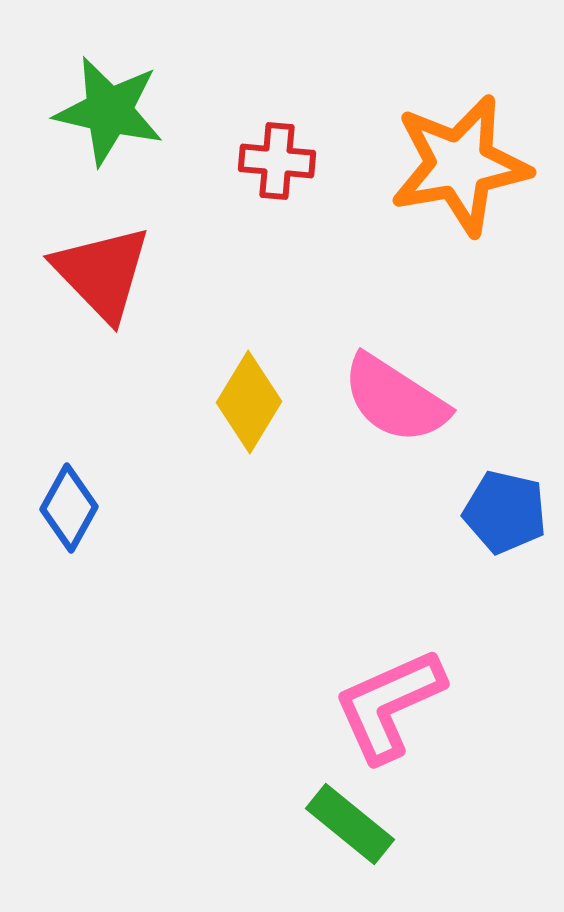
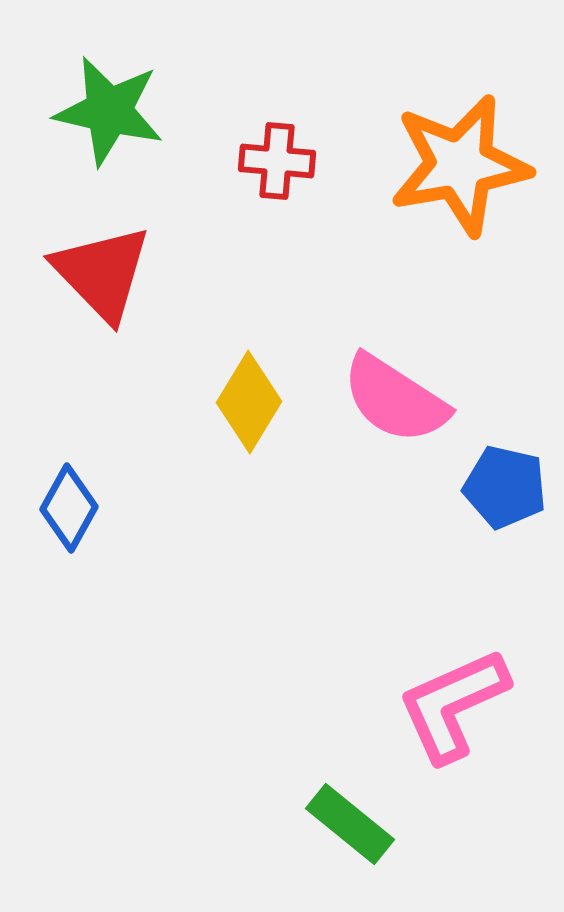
blue pentagon: moved 25 px up
pink L-shape: moved 64 px right
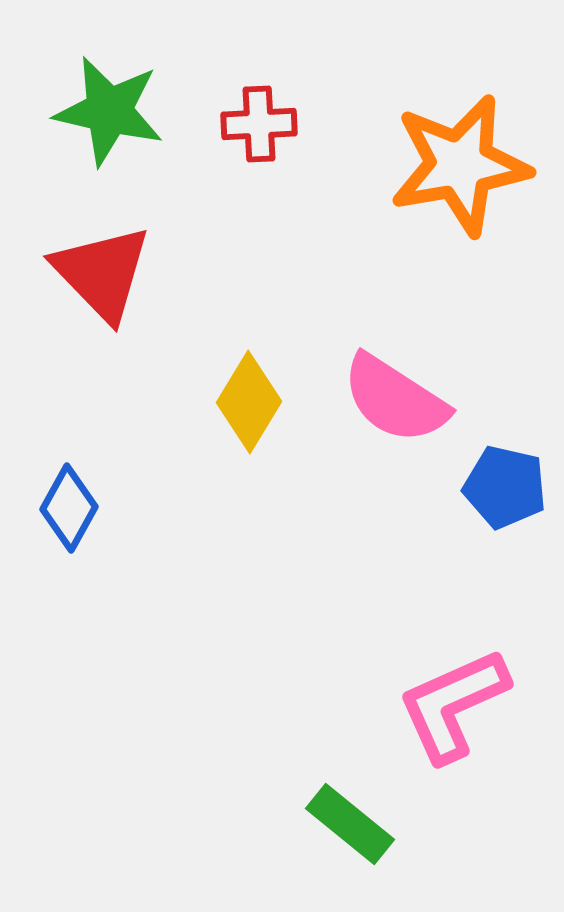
red cross: moved 18 px left, 37 px up; rotated 8 degrees counterclockwise
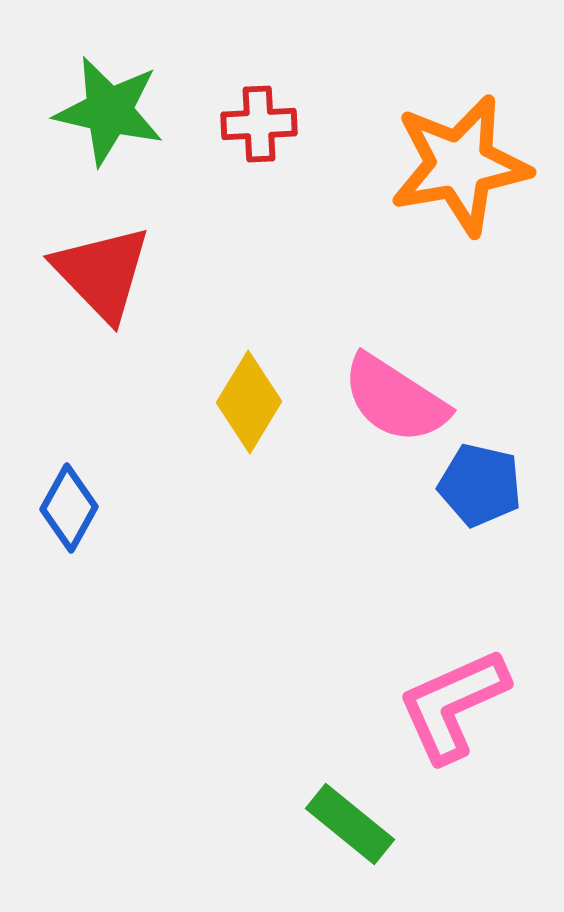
blue pentagon: moved 25 px left, 2 px up
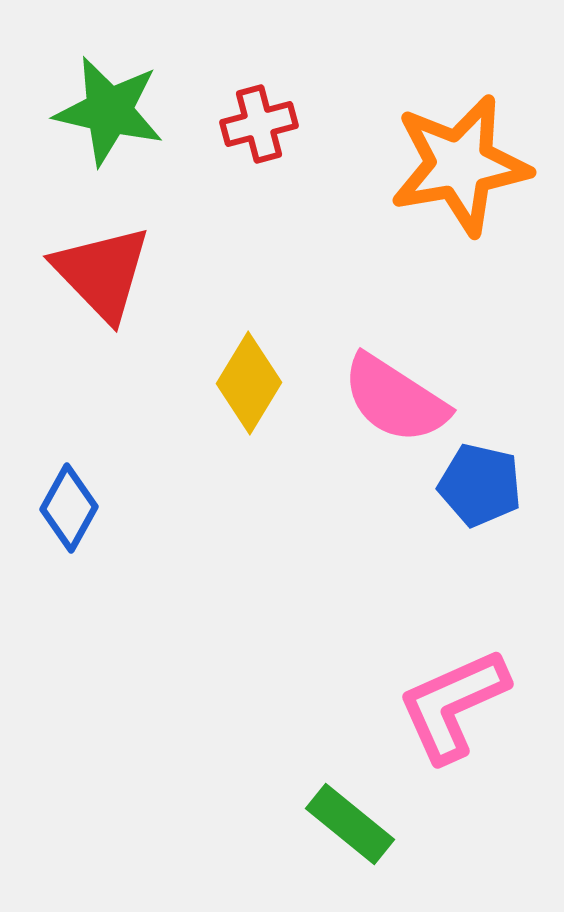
red cross: rotated 12 degrees counterclockwise
yellow diamond: moved 19 px up
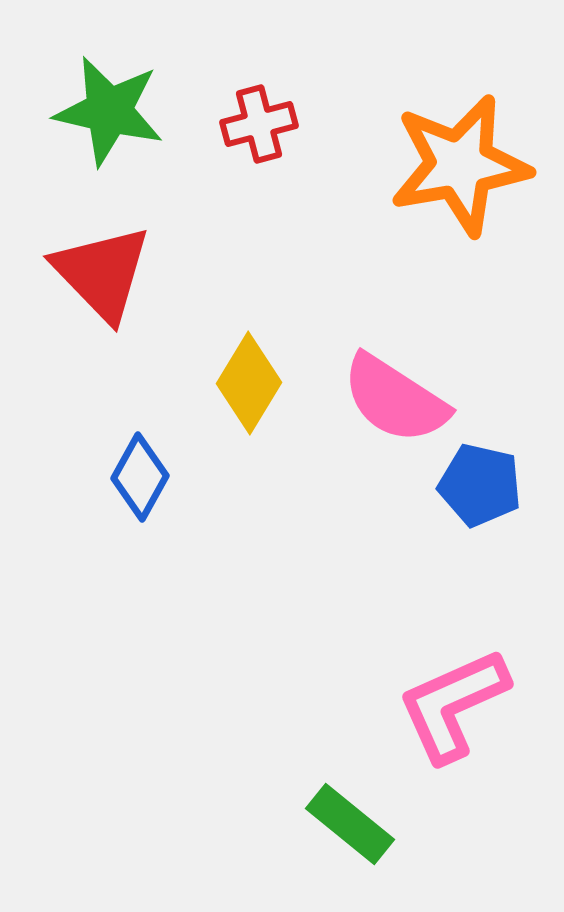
blue diamond: moved 71 px right, 31 px up
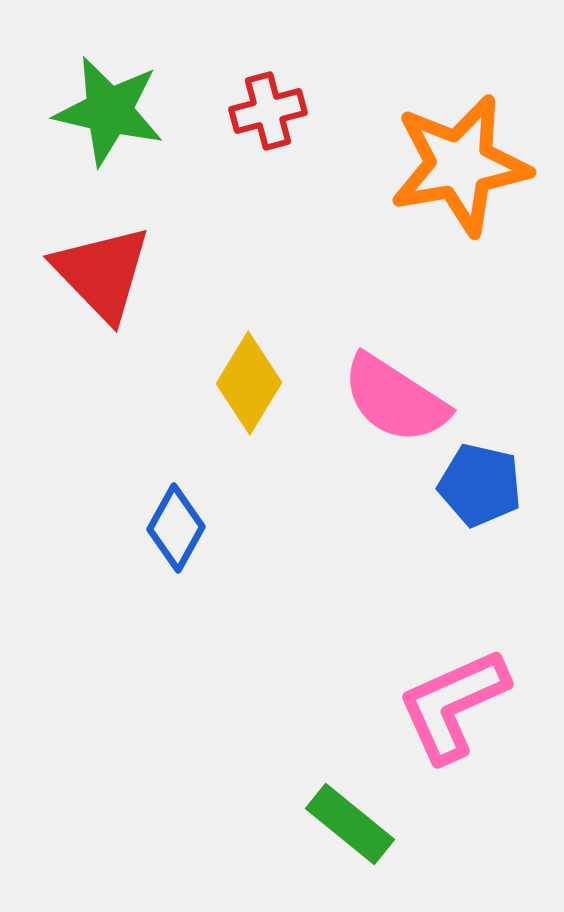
red cross: moved 9 px right, 13 px up
blue diamond: moved 36 px right, 51 px down
